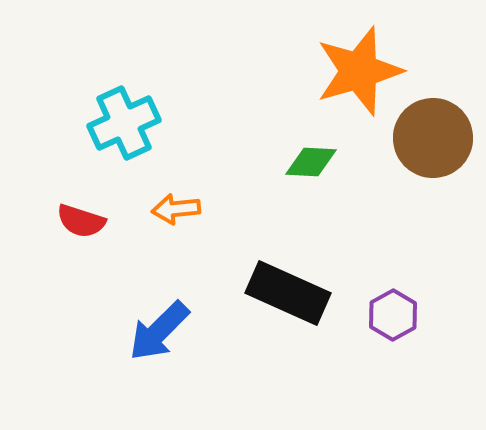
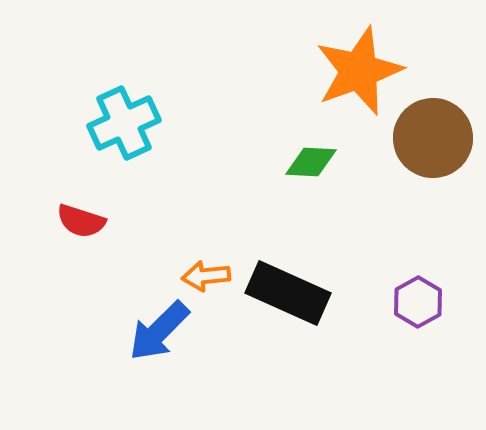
orange star: rotated 4 degrees counterclockwise
orange arrow: moved 30 px right, 67 px down
purple hexagon: moved 25 px right, 13 px up
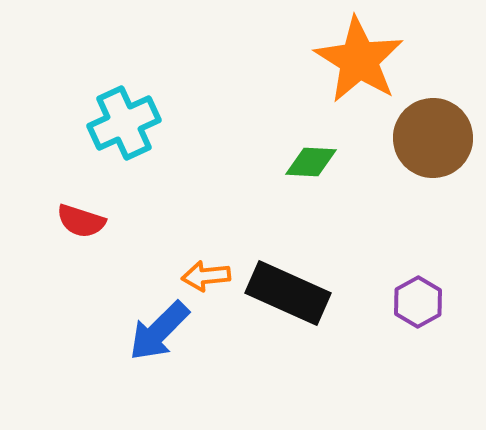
orange star: moved 11 px up; rotated 20 degrees counterclockwise
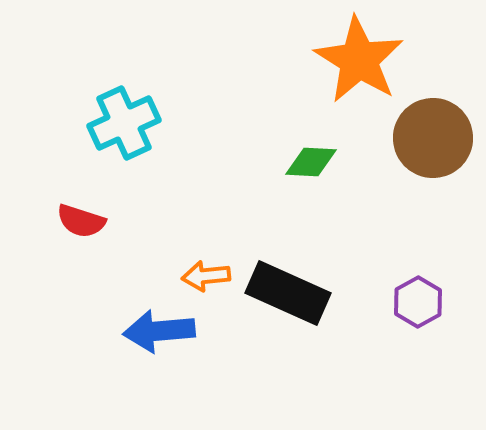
blue arrow: rotated 40 degrees clockwise
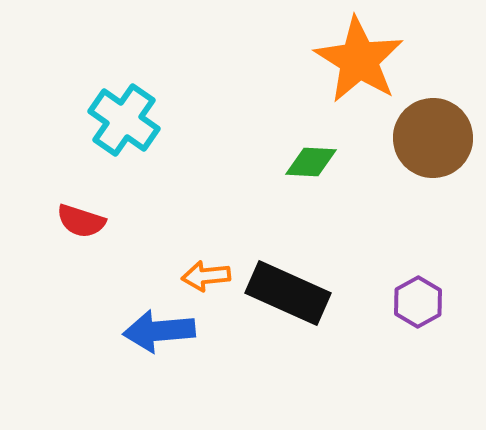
cyan cross: moved 3 px up; rotated 30 degrees counterclockwise
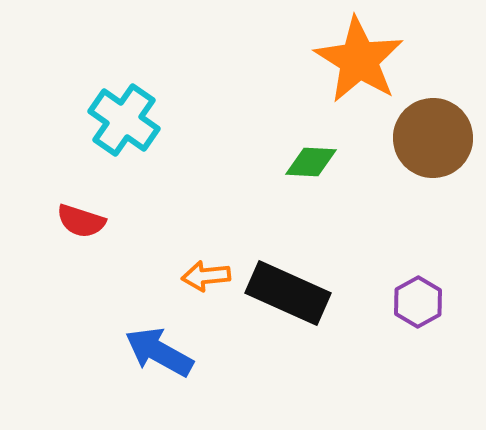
blue arrow: moved 21 px down; rotated 34 degrees clockwise
